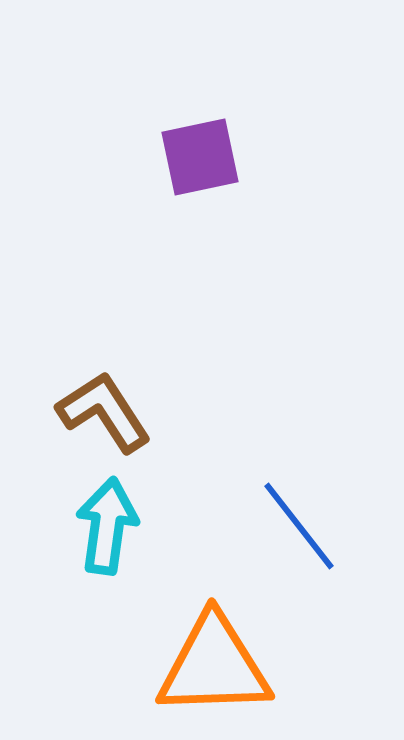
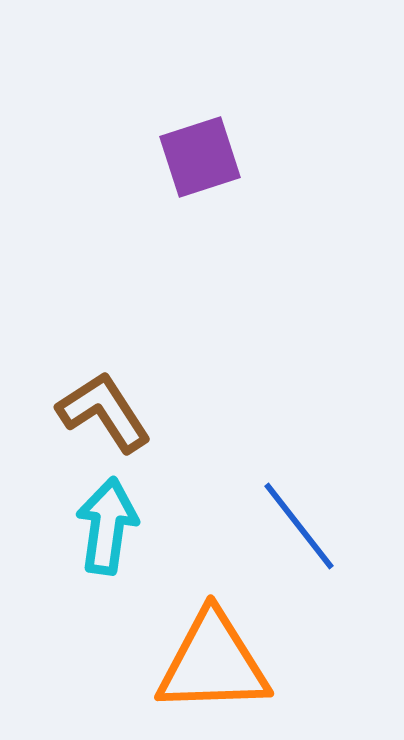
purple square: rotated 6 degrees counterclockwise
orange triangle: moved 1 px left, 3 px up
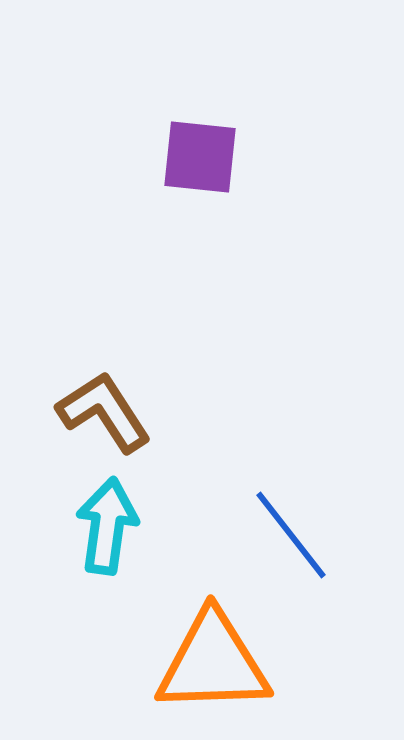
purple square: rotated 24 degrees clockwise
blue line: moved 8 px left, 9 px down
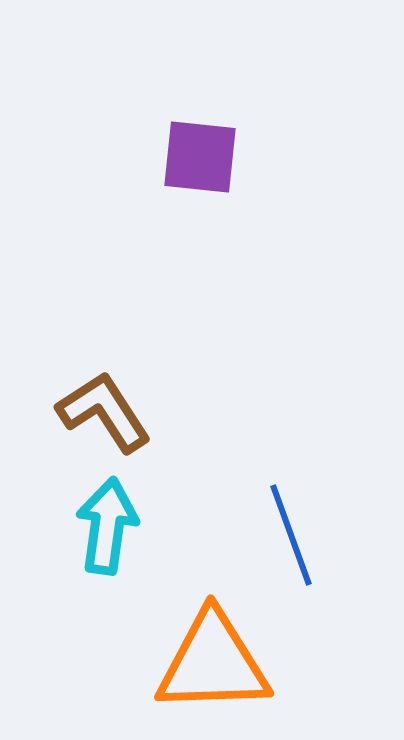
blue line: rotated 18 degrees clockwise
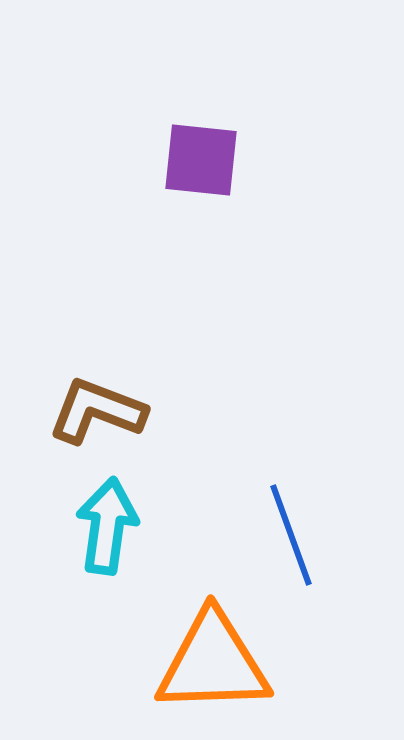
purple square: moved 1 px right, 3 px down
brown L-shape: moved 7 px left, 1 px up; rotated 36 degrees counterclockwise
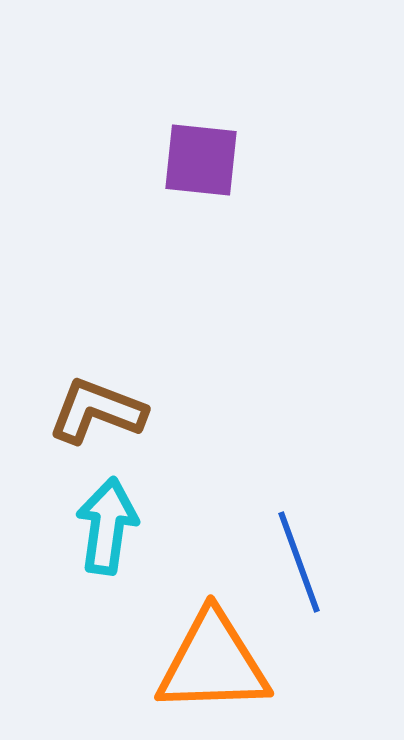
blue line: moved 8 px right, 27 px down
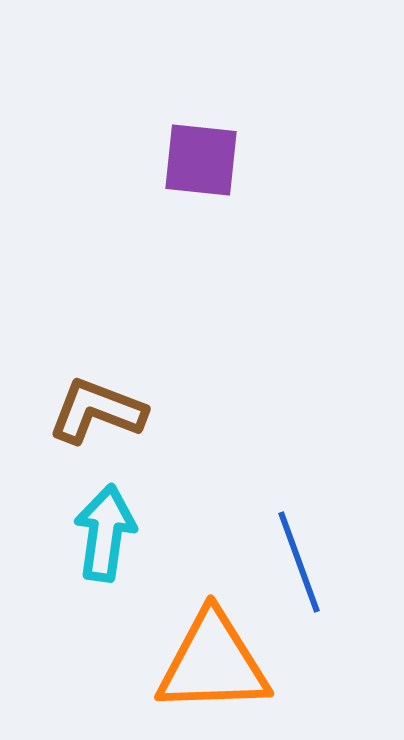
cyan arrow: moved 2 px left, 7 px down
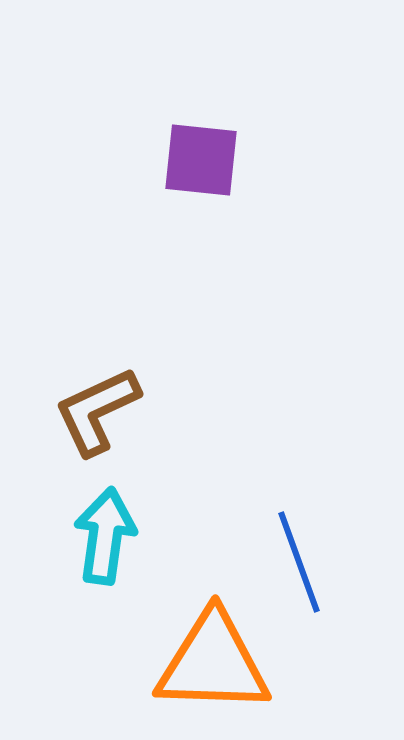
brown L-shape: rotated 46 degrees counterclockwise
cyan arrow: moved 3 px down
orange triangle: rotated 4 degrees clockwise
